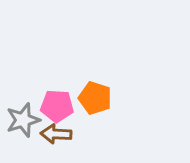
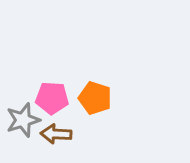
pink pentagon: moved 5 px left, 8 px up
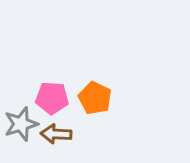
orange pentagon: rotated 8 degrees clockwise
gray star: moved 2 px left, 4 px down
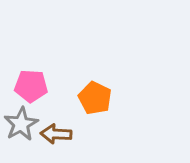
pink pentagon: moved 21 px left, 12 px up
gray star: rotated 12 degrees counterclockwise
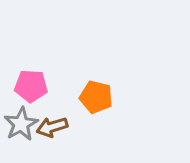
orange pentagon: moved 1 px right, 1 px up; rotated 12 degrees counterclockwise
brown arrow: moved 4 px left, 7 px up; rotated 20 degrees counterclockwise
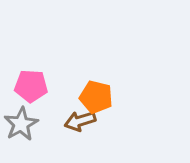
brown arrow: moved 28 px right, 6 px up
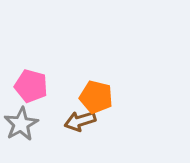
pink pentagon: rotated 12 degrees clockwise
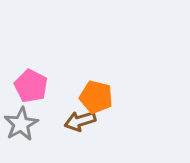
pink pentagon: rotated 12 degrees clockwise
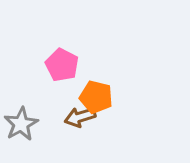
pink pentagon: moved 31 px right, 21 px up
brown arrow: moved 4 px up
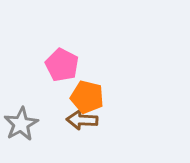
orange pentagon: moved 9 px left
brown arrow: moved 2 px right, 3 px down; rotated 20 degrees clockwise
